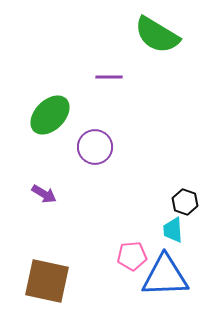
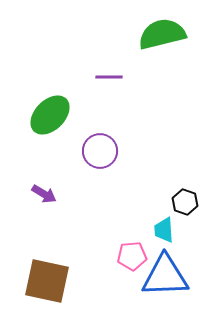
green semicircle: moved 5 px right, 1 px up; rotated 135 degrees clockwise
purple circle: moved 5 px right, 4 px down
cyan trapezoid: moved 9 px left
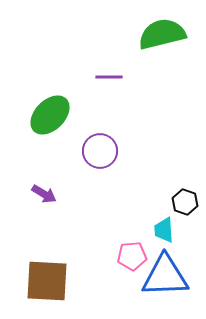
brown square: rotated 9 degrees counterclockwise
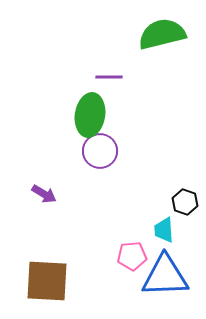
green ellipse: moved 40 px right; rotated 36 degrees counterclockwise
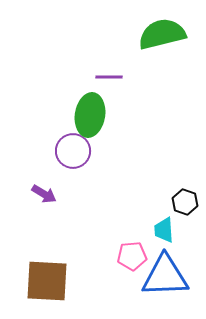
purple circle: moved 27 px left
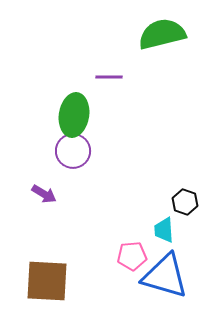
green ellipse: moved 16 px left
blue triangle: rotated 18 degrees clockwise
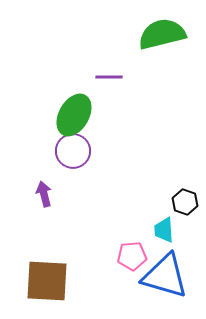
green ellipse: rotated 21 degrees clockwise
purple arrow: rotated 135 degrees counterclockwise
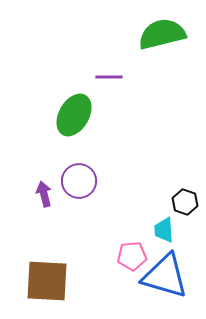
purple circle: moved 6 px right, 30 px down
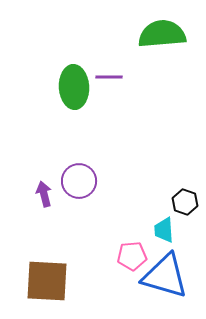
green semicircle: rotated 9 degrees clockwise
green ellipse: moved 28 px up; rotated 33 degrees counterclockwise
